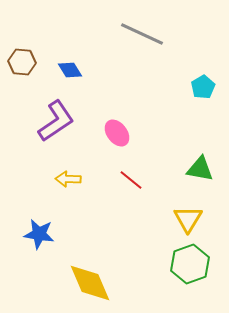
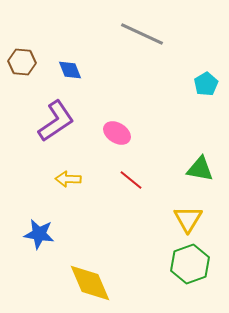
blue diamond: rotated 10 degrees clockwise
cyan pentagon: moved 3 px right, 3 px up
pink ellipse: rotated 20 degrees counterclockwise
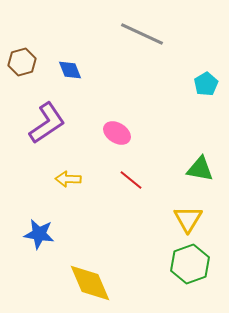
brown hexagon: rotated 20 degrees counterclockwise
purple L-shape: moved 9 px left, 2 px down
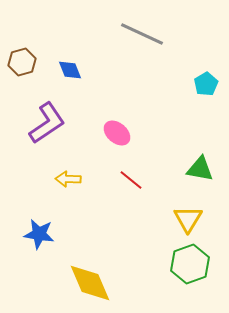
pink ellipse: rotated 8 degrees clockwise
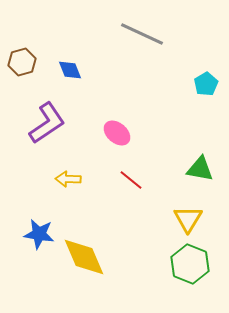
green hexagon: rotated 18 degrees counterclockwise
yellow diamond: moved 6 px left, 26 px up
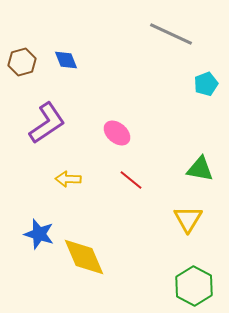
gray line: moved 29 px right
blue diamond: moved 4 px left, 10 px up
cyan pentagon: rotated 10 degrees clockwise
blue star: rotated 8 degrees clockwise
green hexagon: moved 4 px right, 22 px down; rotated 6 degrees clockwise
